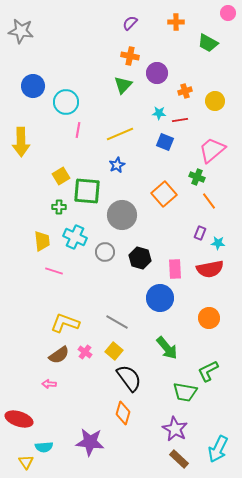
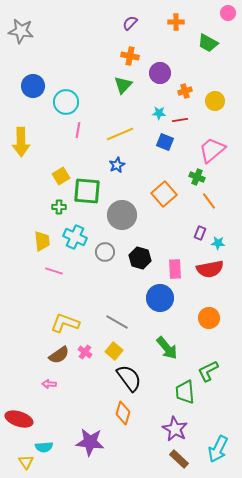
purple circle at (157, 73): moved 3 px right
green trapezoid at (185, 392): rotated 75 degrees clockwise
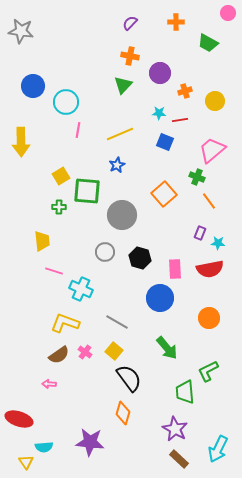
cyan cross at (75, 237): moved 6 px right, 52 px down
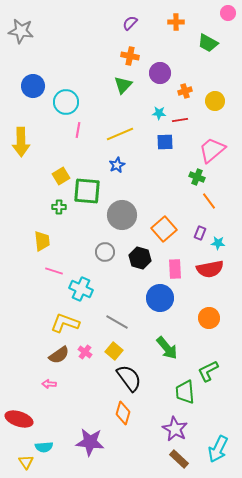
blue square at (165, 142): rotated 24 degrees counterclockwise
orange square at (164, 194): moved 35 px down
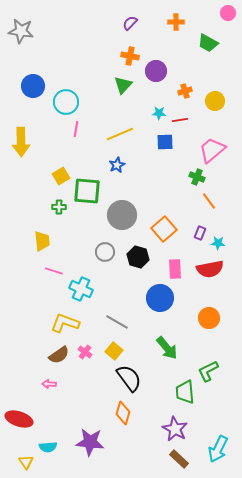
purple circle at (160, 73): moved 4 px left, 2 px up
pink line at (78, 130): moved 2 px left, 1 px up
black hexagon at (140, 258): moved 2 px left, 1 px up
cyan semicircle at (44, 447): moved 4 px right
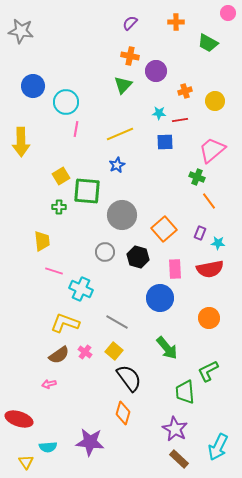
pink arrow at (49, 384): rotated 16 degrees counterclockwise
cyan arrow at (218, 449): moved 2 px up
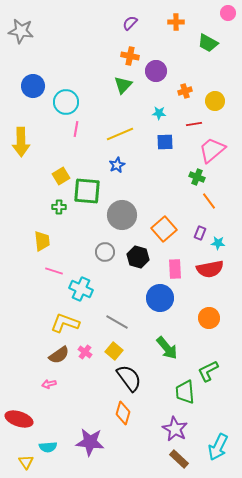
red line at (180, 120): moved 14 px right, 4 px down
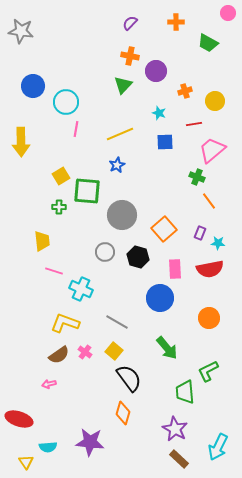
cyan star at (159, 113): rotated 16 degrees clockwise
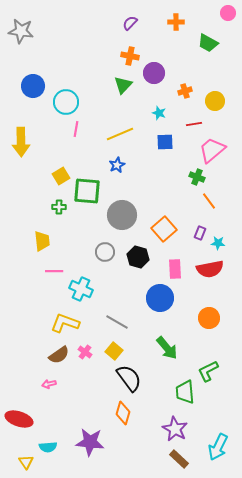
purple circle at (156, 71): moved 2 px left, 2 px down
pink line at (54, 271): rotated 18 degrees counterclockwise
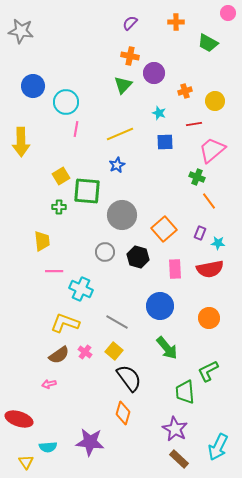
blue circle at (160, 298): moved 8 px down
